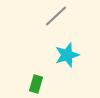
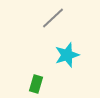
gray line: moved 3 px left, 2 px down
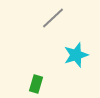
cyan star: moved 9 px right
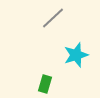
green rectangle: moved 9 px right
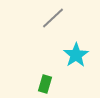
cyan star: rotated 15 degrees counterclockwise
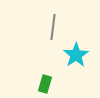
gray line: moved 9 px down; rotated 40 degrees counterclockwise
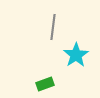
green rectangle: rotated 54 degrees clockwise
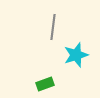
cyan star: rotated 15 degrees clockwise
